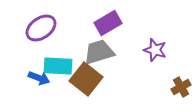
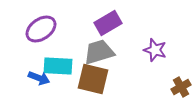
purple ellipse: moved 1 px down
brown square: moved 7 px right; rotated 24 degrees counterclockwise
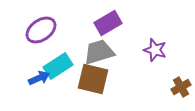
purple ellipse: moved 1 px down
cyan rectangle: rotated 36 degrees counterclockwise
blue arrow: rotated 45 degrees counterclockwise
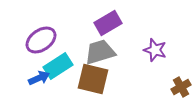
purple ellipse: moved 10 px down
gray trapezoid: moved 1 px right
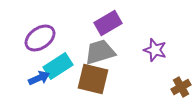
purple ellipse: moved 1 px left, 2 px up
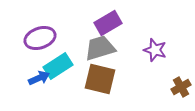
purple ellipse: rotated 16 degrees clockwise
gray trapezoid: moved 4 px up
brown square: moved 7 px right
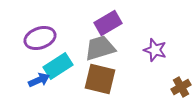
blue arrow: moved 2 px down
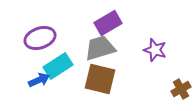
brown cross: moved 2 px down
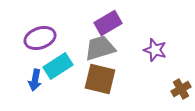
blue arrow: moved 4 px left; rotated 125 degrees clockwise
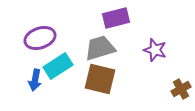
purple rectangle: moved 8 px right, 5 px up; rotated 16 degrees clockwise
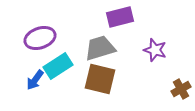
purple rectangle: moved 4 px right, 1 px up
blue arrow: rotated 25 degrees clockwise
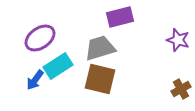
purple ellipse: rotated 16 degrees counterclockwise
purple star: moved 23 px right, 10 px up
